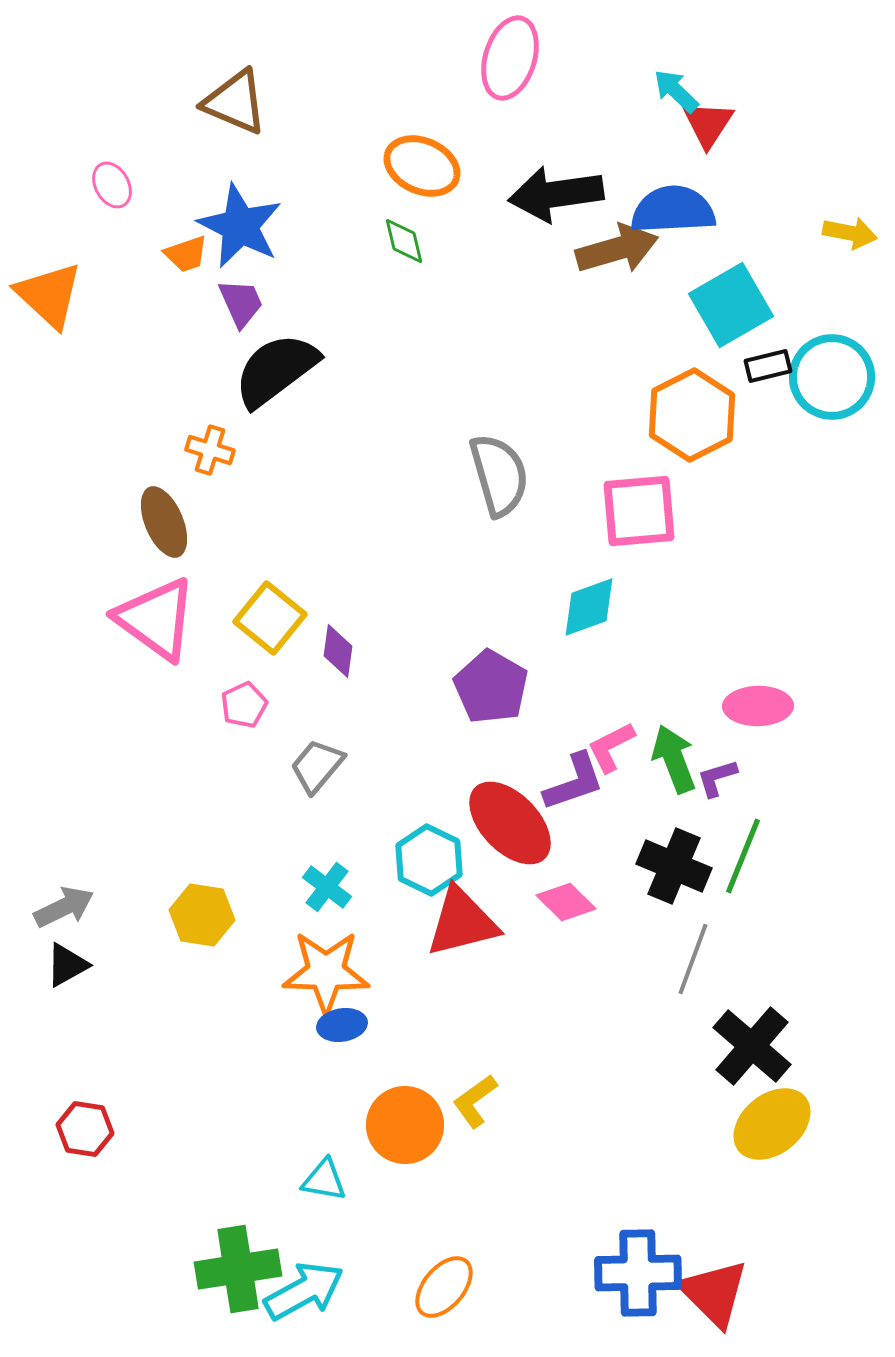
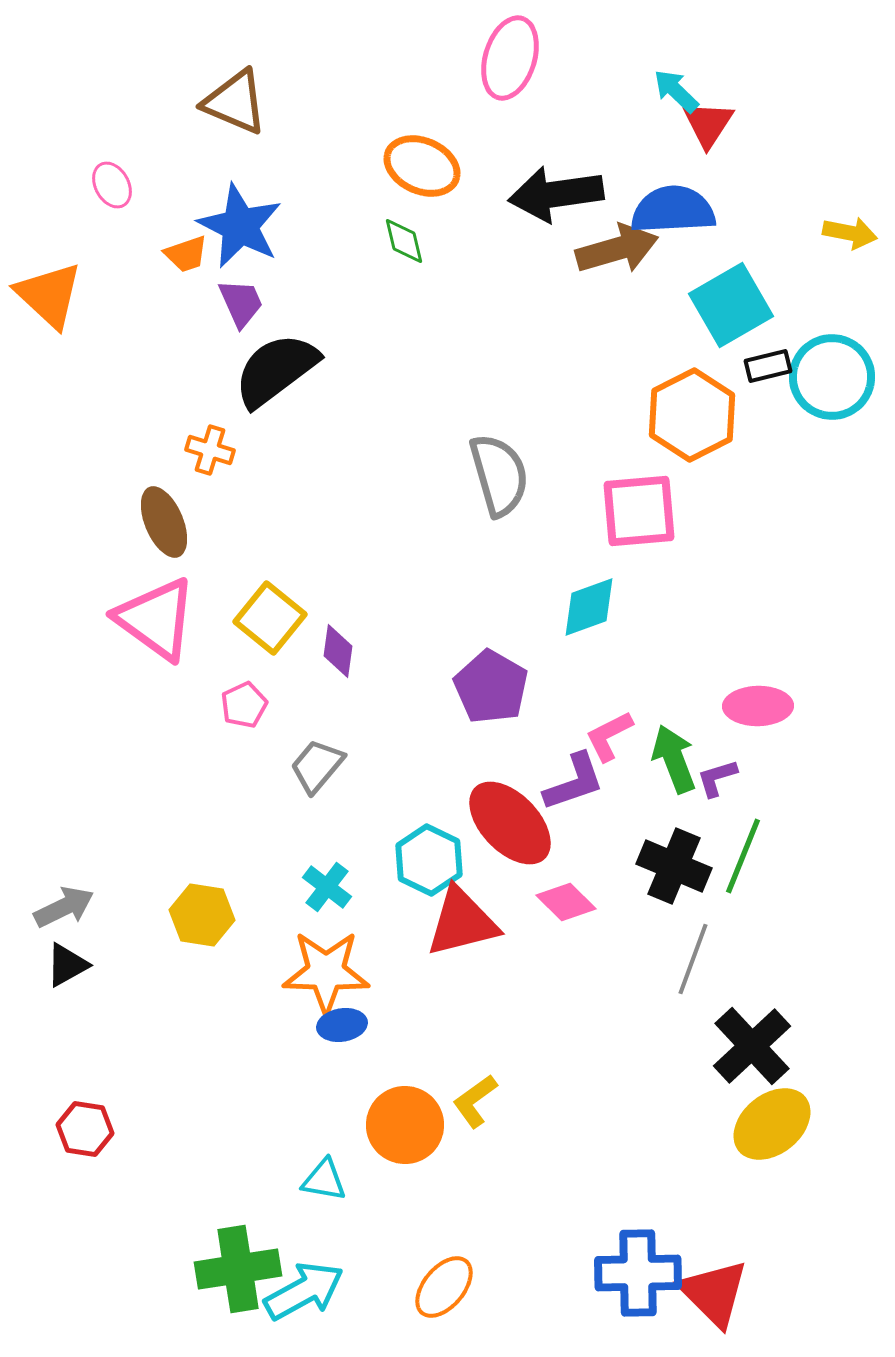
pink L-shape at (611, 747): moved 2 px left, 11 px up
black cross at (752, 1046): rotated 6 degrees clockwise
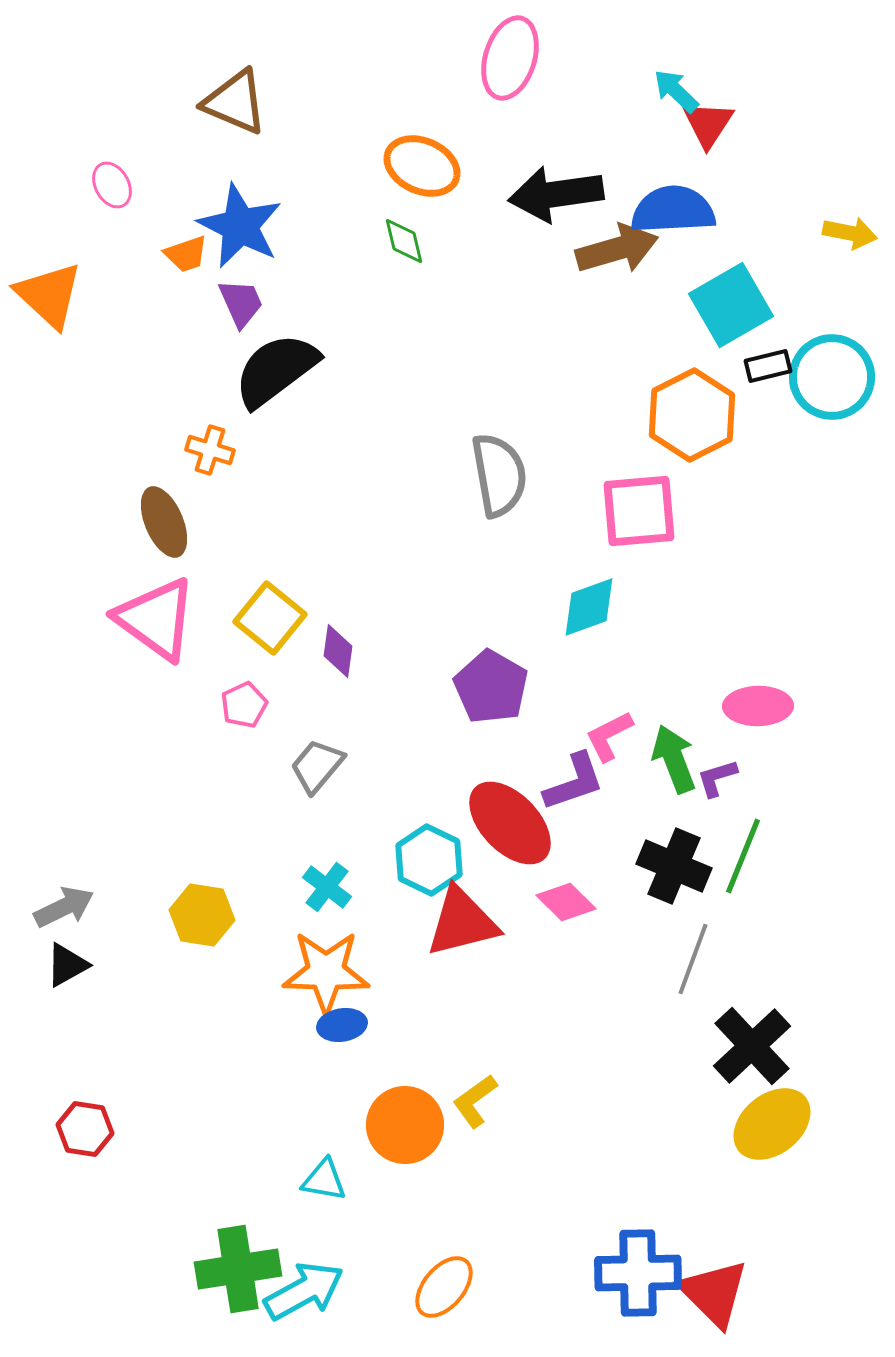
gray semicircle at (499, 475): rotated 6 degrees clockwise
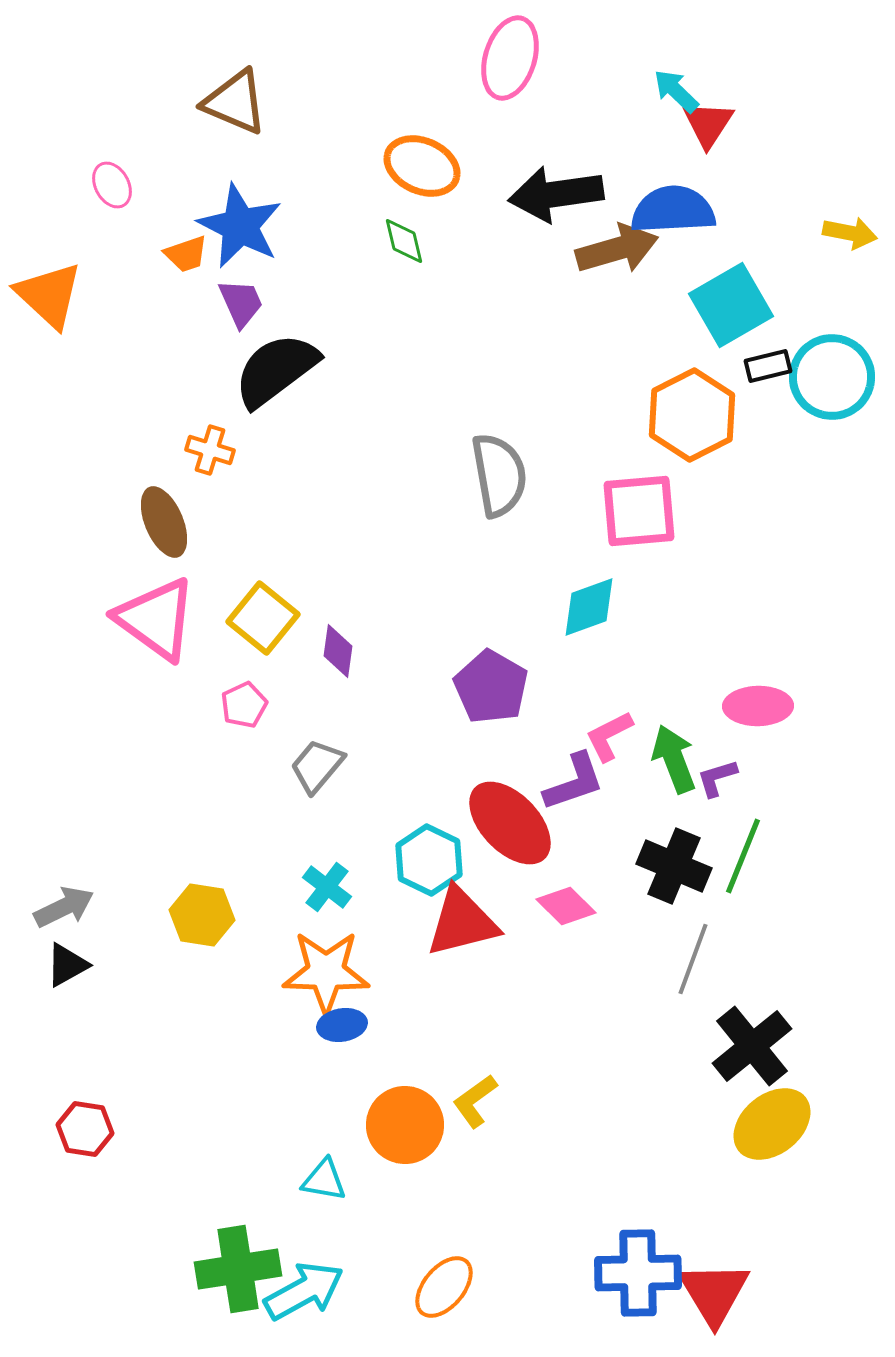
yellow square at (270, 618): moved 7 px left
pink diamond at (566, 902): moved 4 px down
black cross at (752, 1046): rotated 4 degrees clockwise
red triangle at (714, 1293): rotated 14 degrees clockwise
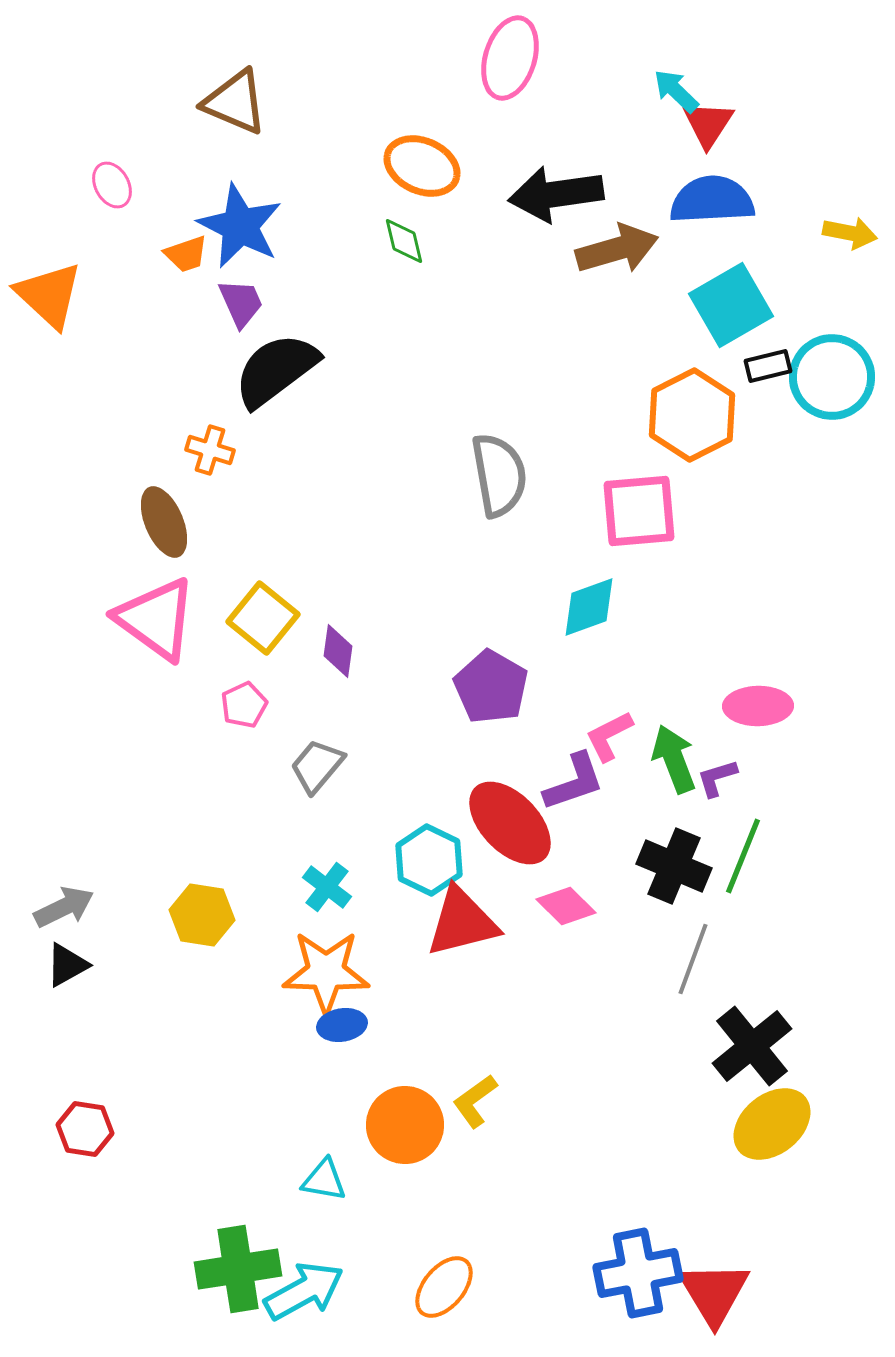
blue semicircle at (673, 210): moved 39 px right, 10 px up
blue cross at (638, 1273): rotated 10 degrees counterclockwise
